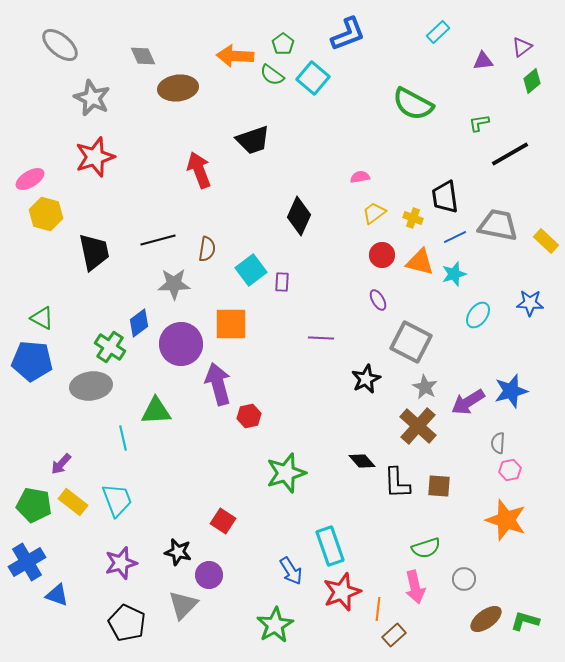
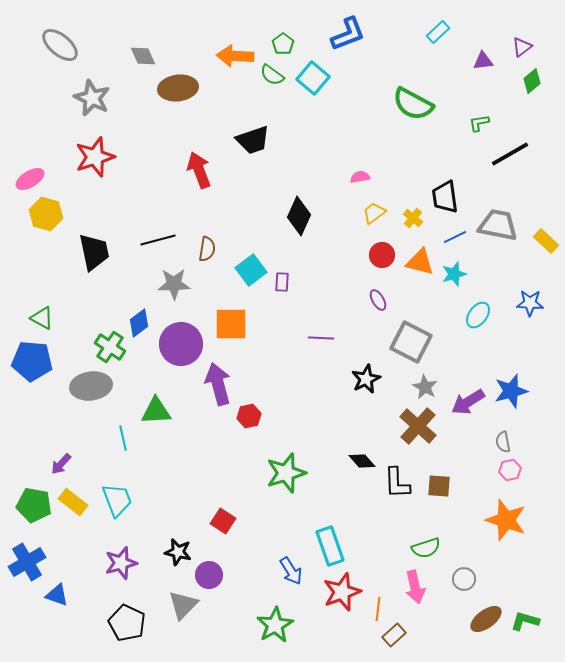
yellow cross at (413, 218): rotated 18 degrees clockwise
gray semicircle at (498, 443): moved 5 px right, 1 px up; rotated 15 degrees counterclockwise
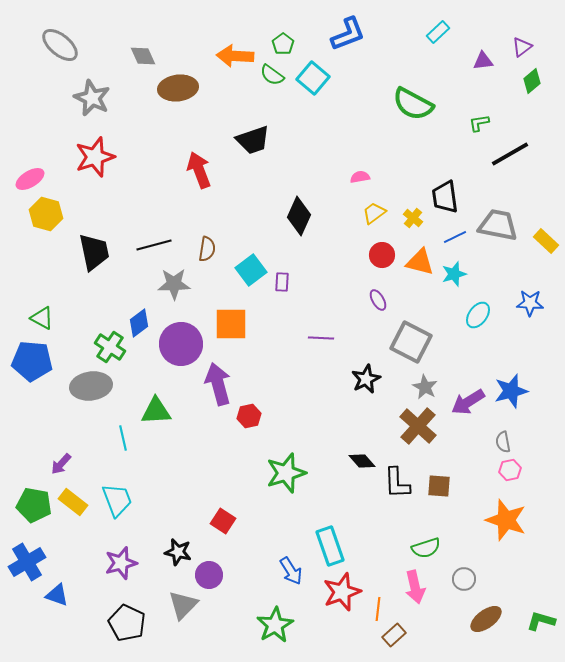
black line at (158, 240): moved 4 px left, 5 px down
green L-shape at (525, 621): moved 16 px right
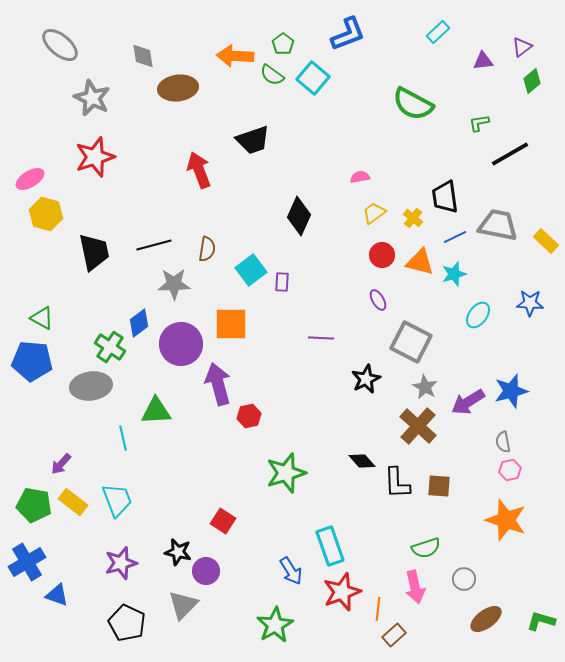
gray diamond at (143, 56): rotated 16 degrees clockwise
purple circle at (209, 575): moved 3 px left, 4 px up
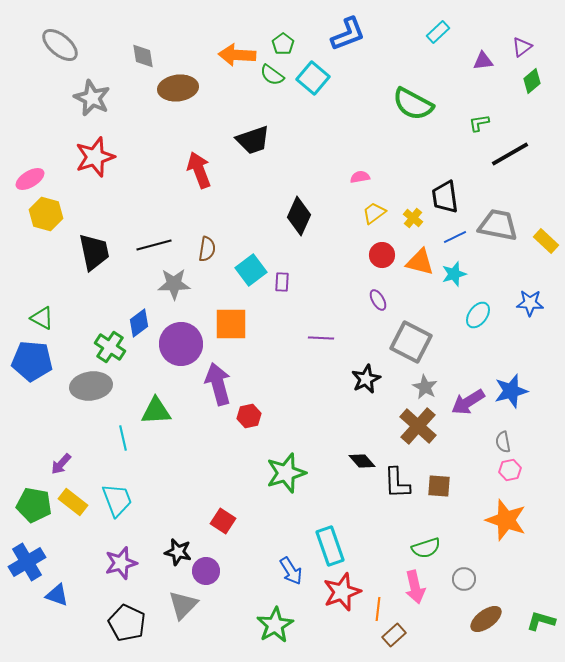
orange arrow at (235, 56): moved 2 px right, 1 px up
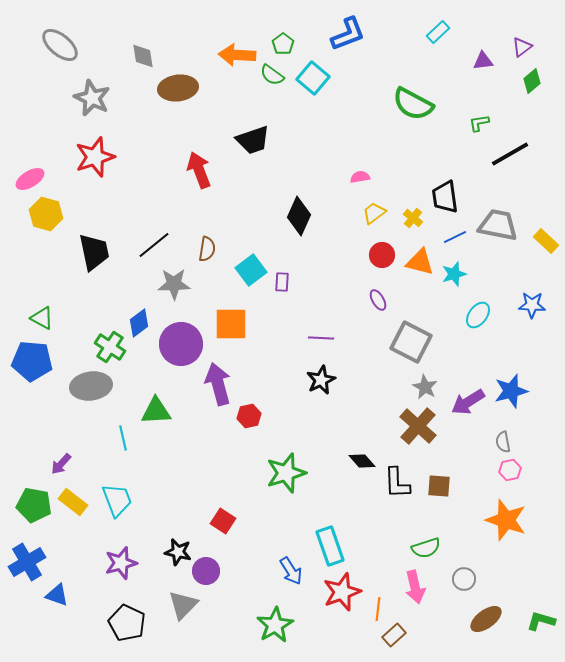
black line at (154, 245): rotated 24 degrees counterclockwise
blue star at (530, 303): moved 2 px right, 2 px down
black star at (366, 379): moved 45 px left, 1 px down
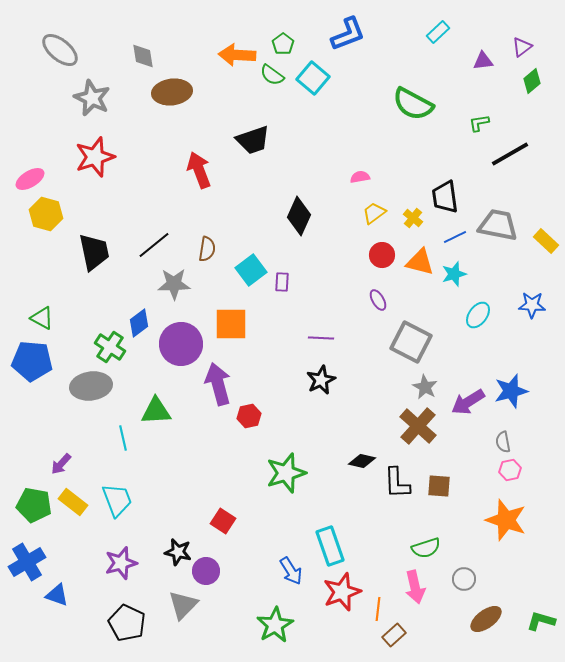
gray ellipse at (60, 45): moved 5 px down
brown ellipse at (178, 88): moved 6 px left, 4 px down
black diamond at (362, 461): rotated 36 degrees counterclockwise
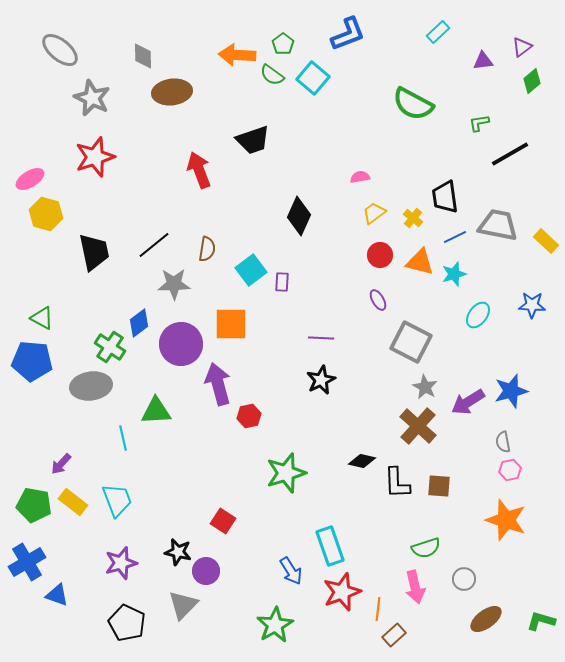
gray diamond at (143, 56): rotated 8 degrees clockwise
red circle at (382, 255): moved 2 px left
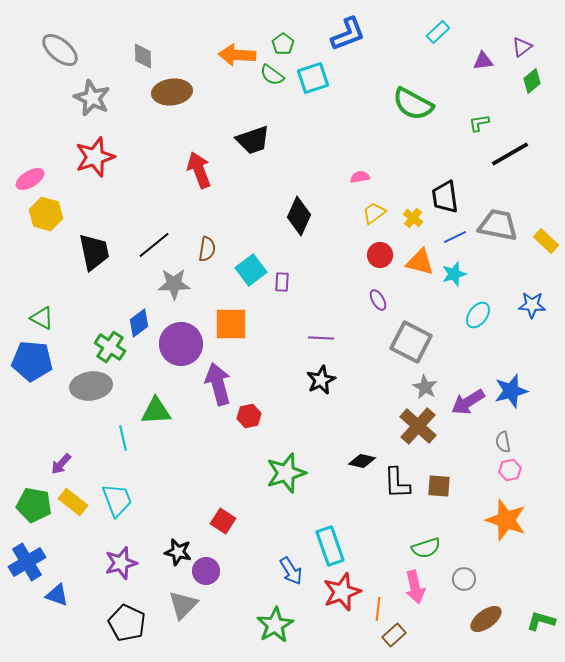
cyan square at (313, 78): rotated 32 degrees clockwise
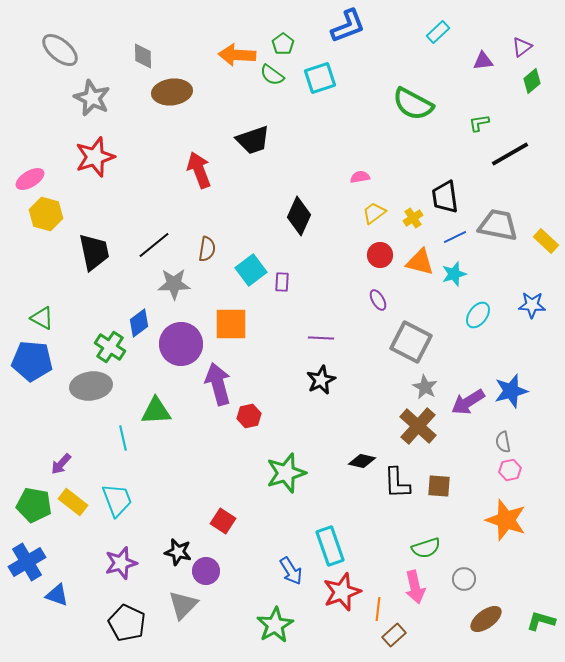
blue L-shape at (348, 34): moved 8 px up
cyan square at (313, 78): moved 7 px right
yellow cross at (413, 218): rotated 18 degrees clockwise
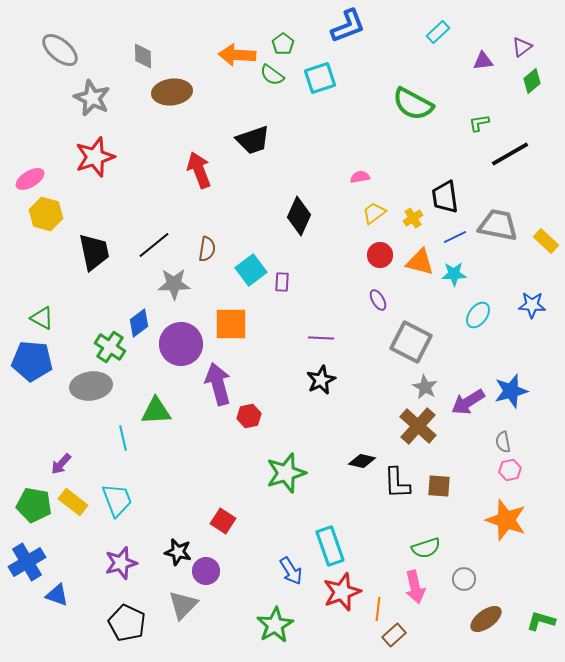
cyan star at (454, 274): rotated 15 degrees clockwise
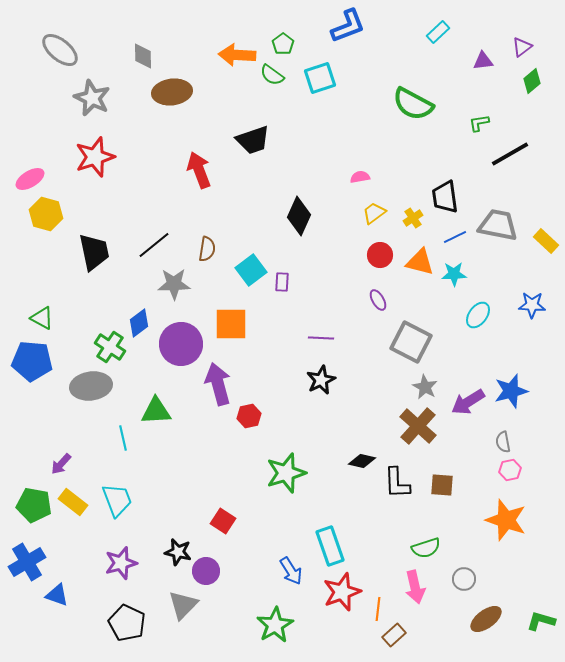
brown square at (439, 486): moved 3 px right, 1 px up
